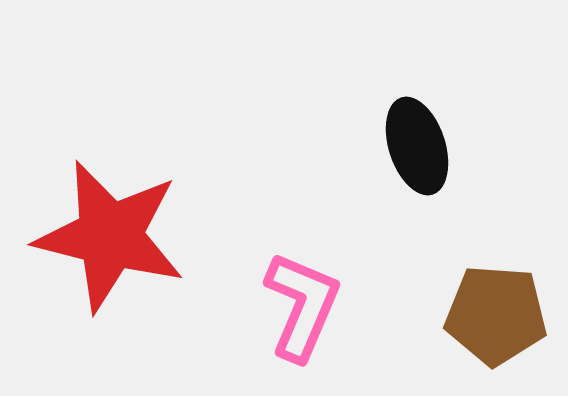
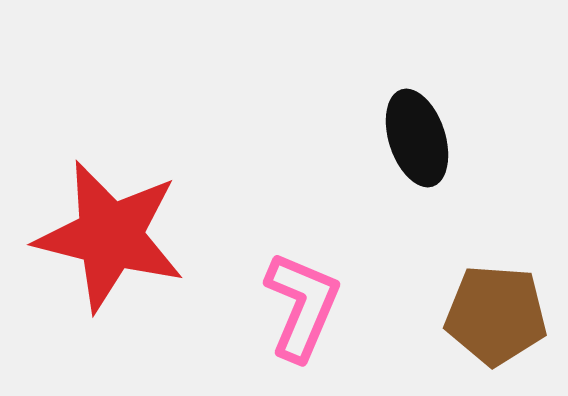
black ellipse: moved 8 px up
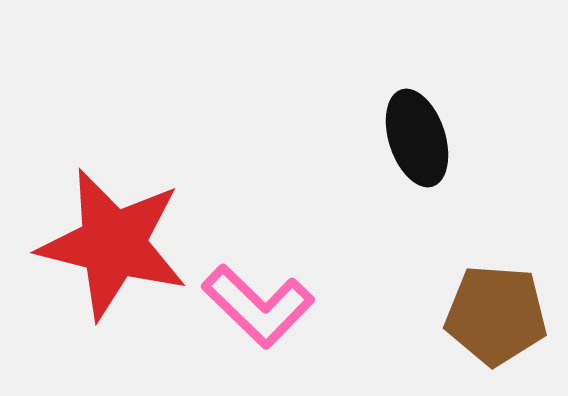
red star: moved 3 px right, 8 px down
pink L-shape: moved 44 px left; rotated 111 degrees clockwise
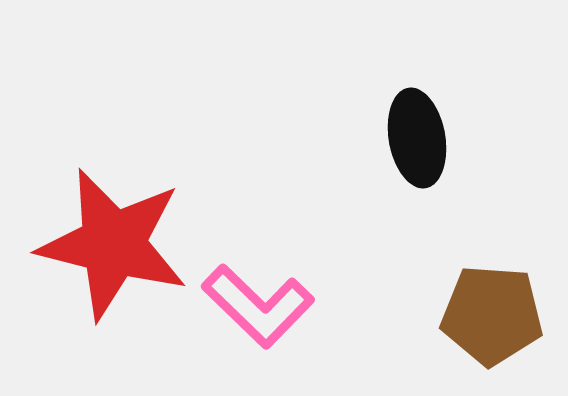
black ellipse: rotated 8 degrees clockwise
brown pentagon: moved 4 px left
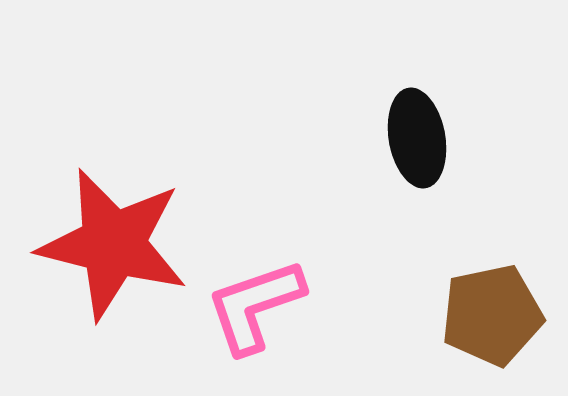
pink L-shape: moved 3 px left; rotated 117 degrees clockwise
brown pentagon: rotated 16 degrees counterclockwise
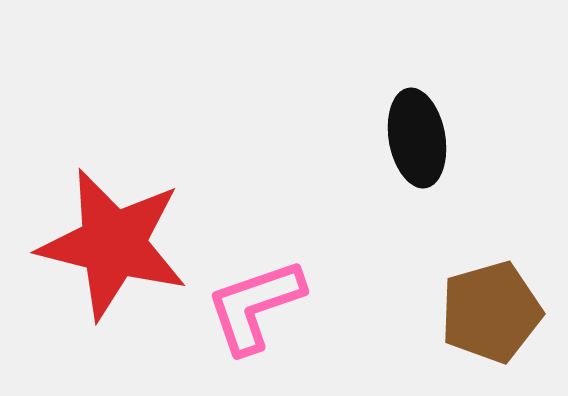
brown pentagon: moved 1 px left, 3 px up; rotated 4 degrees counterclockwise
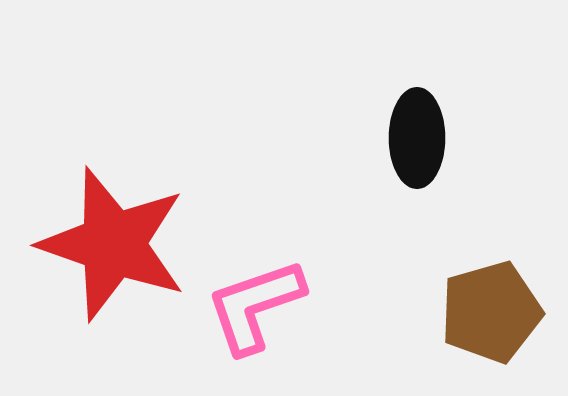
black ellipse: rotated 10 degrees clockwise
red star: rotated 5 degrees clockwise
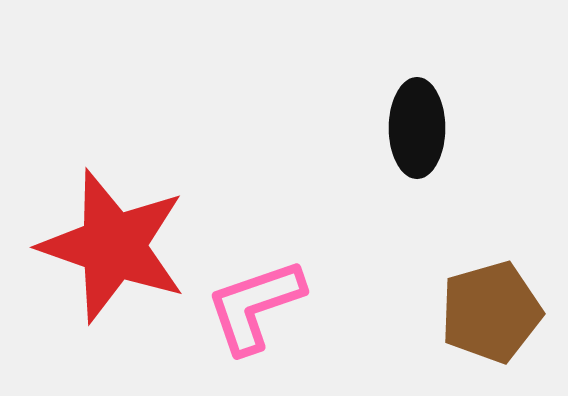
black ellipse: moved 10 px up
red star: moved 2 px down
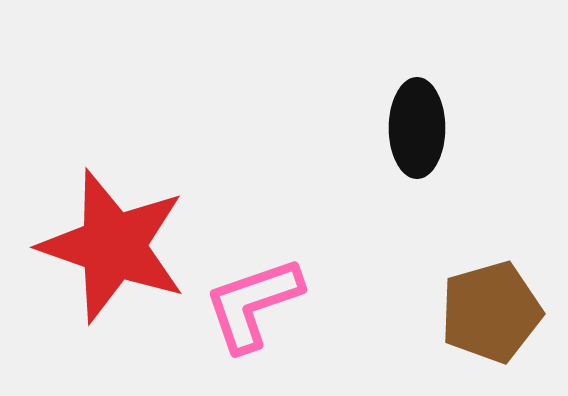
pink L-shape: moved 2 px left, 2 px up
